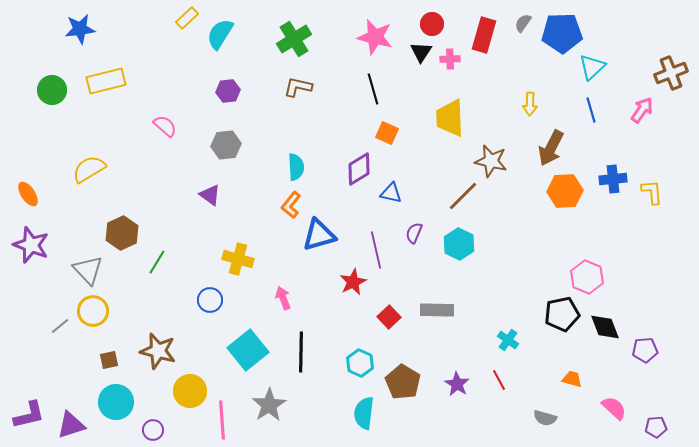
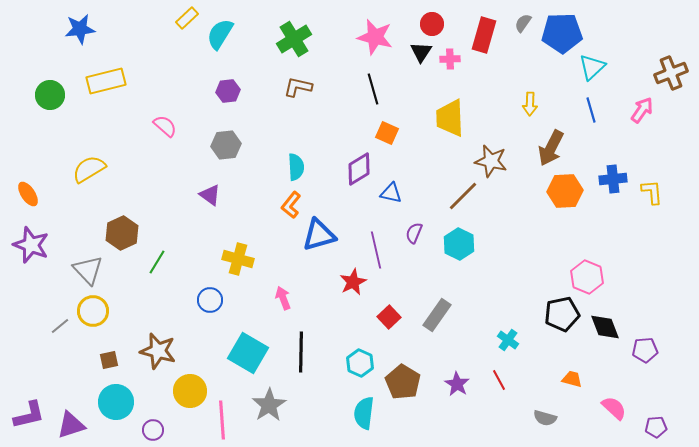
green circle at (52, 90): moved 2 px left, 5 px down
gray rectangle at (437, 310): moved 5 px down; rotated 56 degrees counterclockwise
cyan square at (248, 350): moved 3 px down; rotated 21 degrees counterclockwise
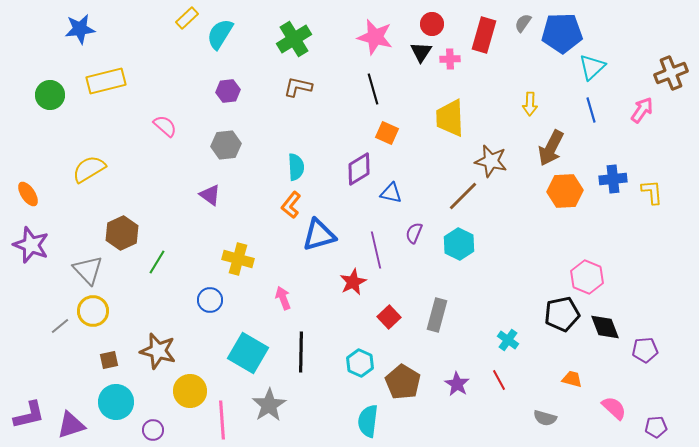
gray rectangle at (437, 315): rotated 20 degrees counterclockwise
cyan semicircle at (364, 413): moved 4 px right, 8 px down
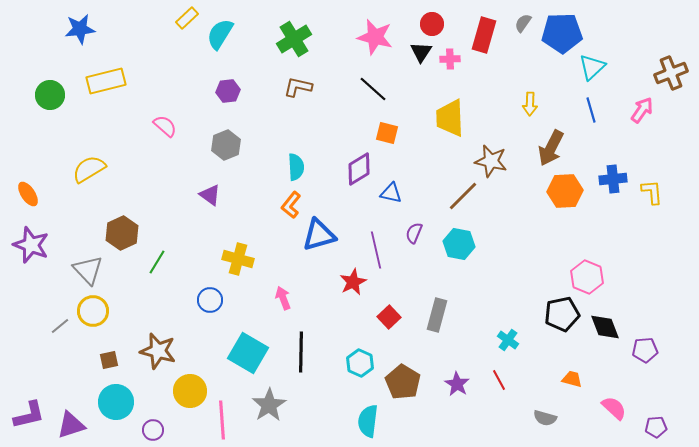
black line at (373, 89): rotated 32 degrees counterclockwise
orange square at (387, 133): rotated 10 degrees counterclockwise
gray hexagon at (226, 145): rotated 16 degrees counterclockwise
cyan hexagon at (459, 244): rotated 16 degrees counterclockwise
